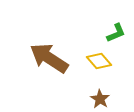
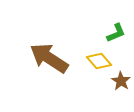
brown star: moved 21 px right, 18 px up
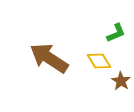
yellow diamond: rotated 10 degrees clockwise
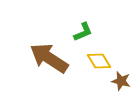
green L-shape: moved 33 px left, 1 px up
brown star: rotated 18 degrees counterclockwise
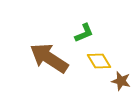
green L-shape: moved 1 px right, 1 px down
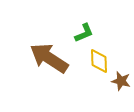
yellow diamond: rotated 30 degrees clockwise
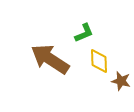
brown arrow: moved 1 px right, 1 px down
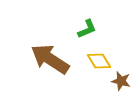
green L-shape: moved 3 px right, 4 px up
yellow diamond: rotated 30 degrees counterclockwise
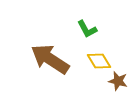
green L-shape: rotated 85 degrees clockwise
brown star: moved 3 px left
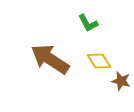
green L-shape: moved 1 px right, 6 px up
brown star: moved 3 px right
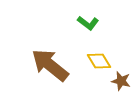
green L-shape: rotated 25 degrees counterclockwise
brown arrow: moved 6 px down; rotated 6 degrees clockwise
